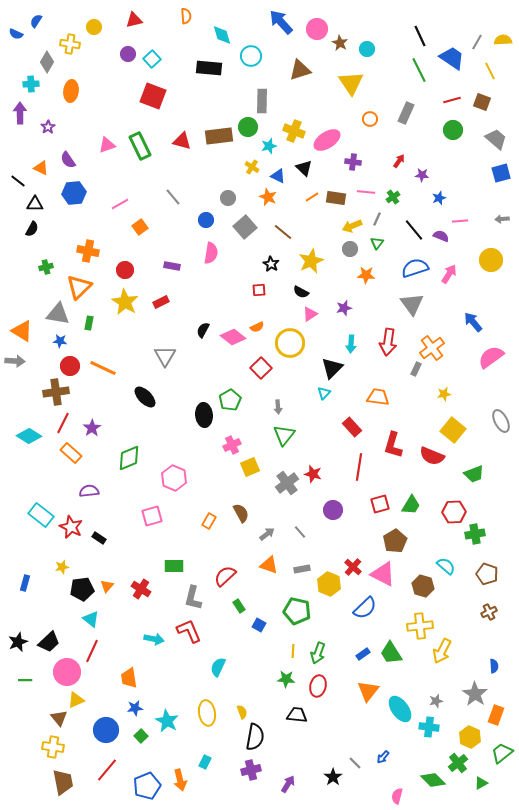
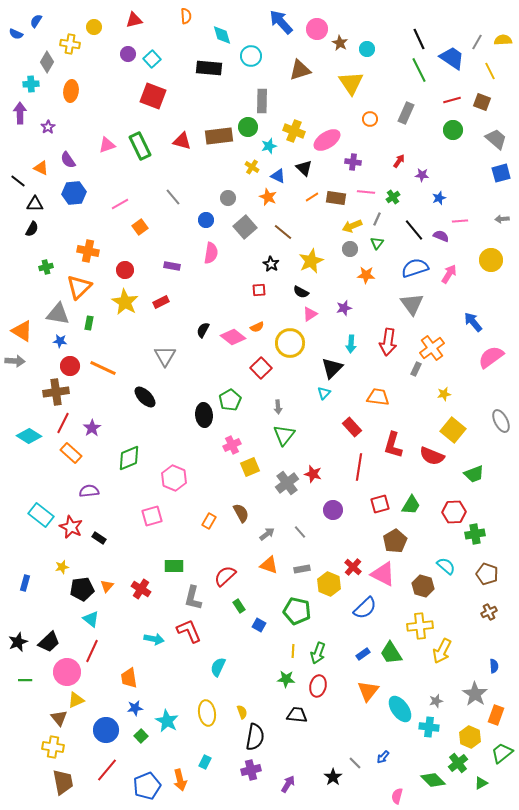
black line at (420, 36): moved 1 px left, 3 px down
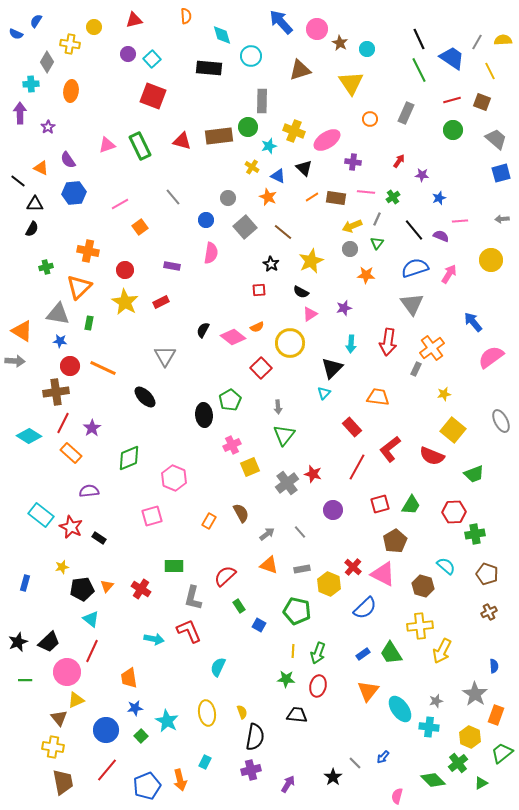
red L-shape at (393, 445): moved 3 px left, 4 px down; rotated 36 degrees clockwise
red line at (359, 467): moved 2 px left; rotated 20 degrees clockwise
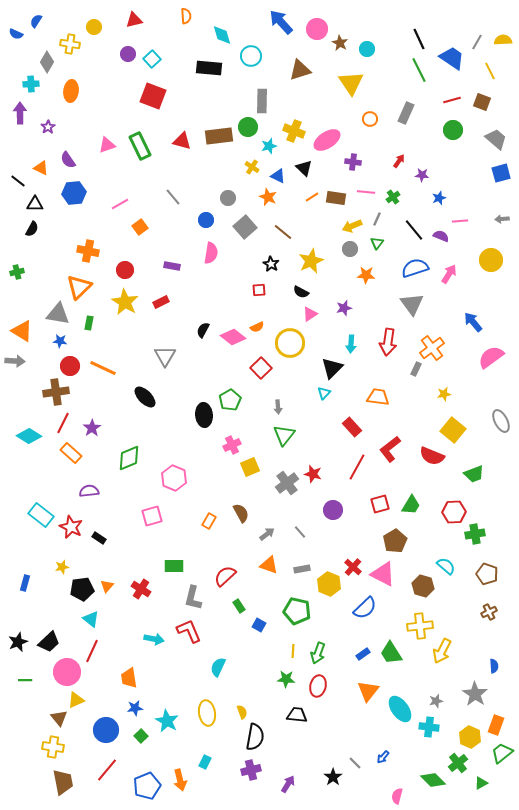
green cross at (46, 267): moved 29 px left, 5 px down
orange rectangle at (496, 715): moved 10 px down
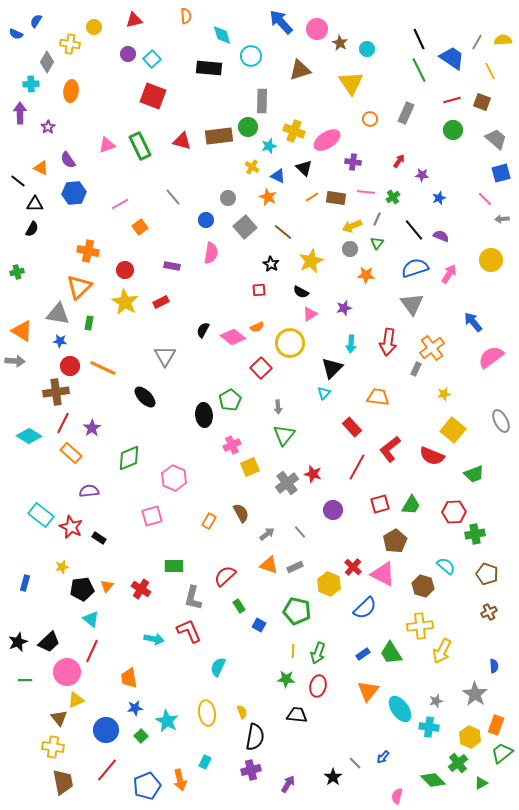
pink line at (460, 221): moved 25 px right, 22 px up; rotated 49 degrees clockwise
gray rectangle at (302, 569): moved 7 px left, 2 px up; rotated 14 degrees counterclockwise
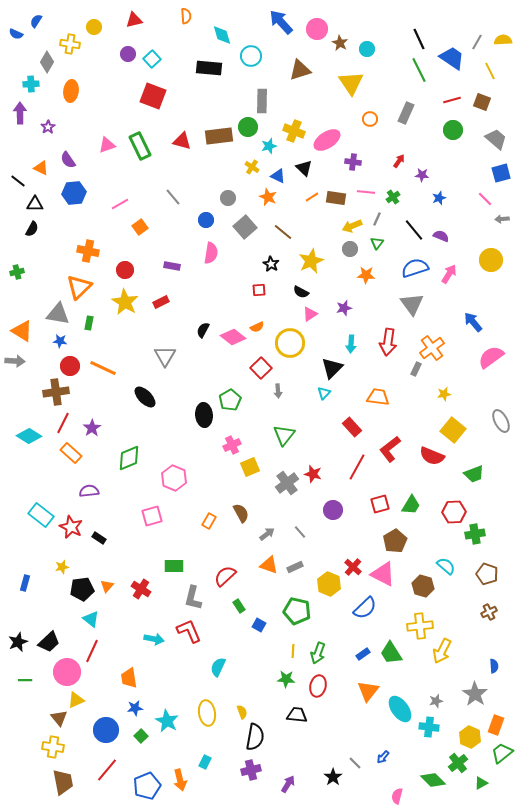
gray arrow at (278, 407): moved 16 px up
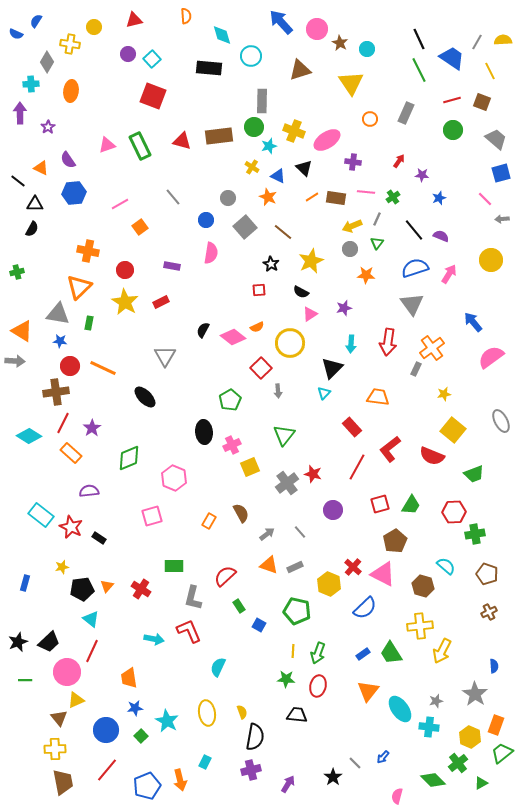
green circle at (248, 127): moved 6 px right
black ellipse at (204, 415): moved 17 px down
yellow cross at (53, 747): moved 2 px right, 2 px down; rotated 10 degrees counterclockwise
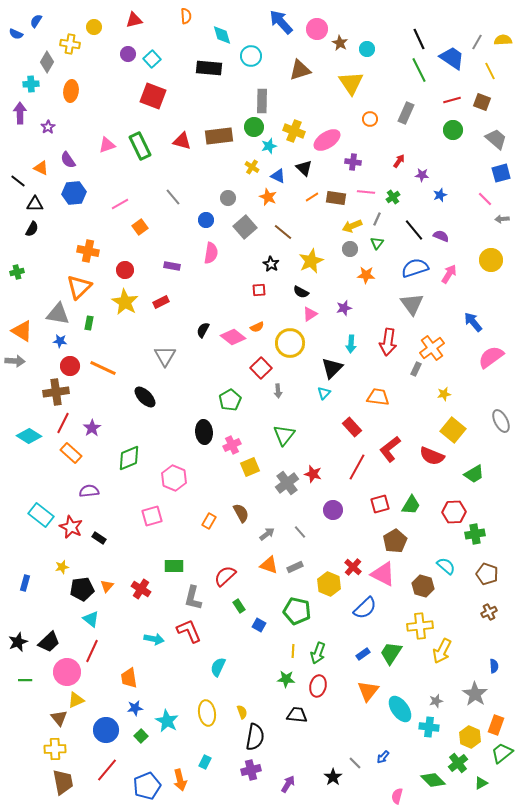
blue star at (439, 198): moved 1 px right, 3 px up
green trapezoid at (474, 474): rotated 10 degrees counterclockwise
green trapezoid at (391, 653): rotated 65 degrees clockwise
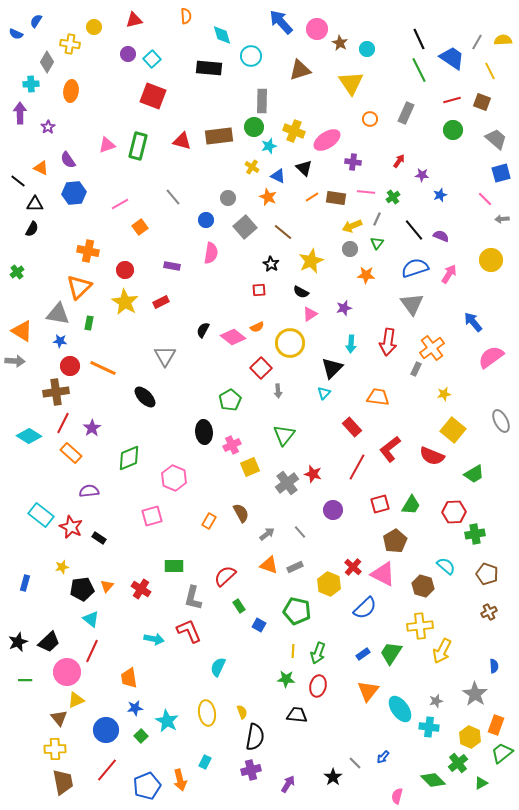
green rectangle at (140, 146): moved 2 px left; rotated 40 degrees clockwise
green cross at (17, 272): rotated 24 degrees counterclockwise
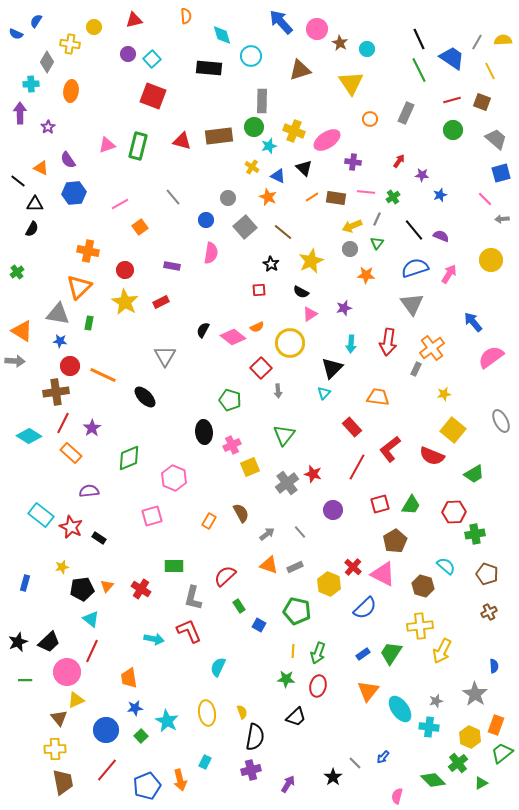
orange line at (103, 368): moved 7 px down
green pentagon at (230, 400): rotated 25 degrees counterclockwise
black trapezoid at (297, 715): moved 1 px left, 2 px down; rotated 130 degrees clockwise
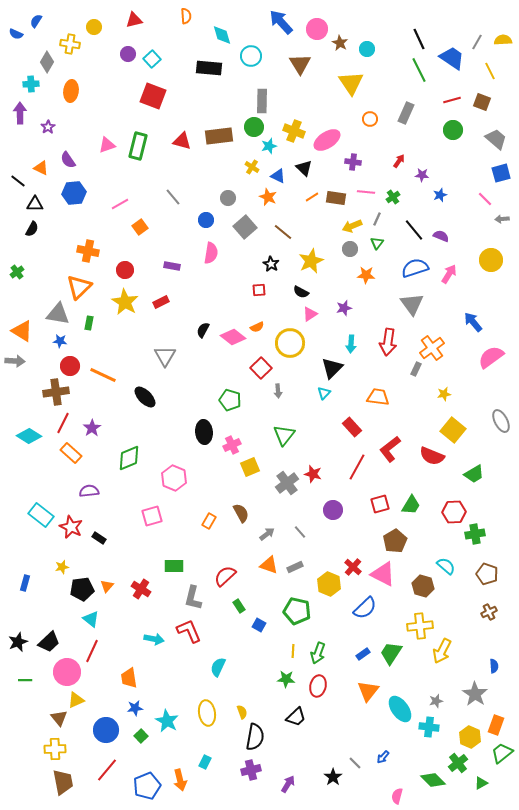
brown triangle at (300, 70): moved 6 px up; rotated 45 degrees counterclockwise
